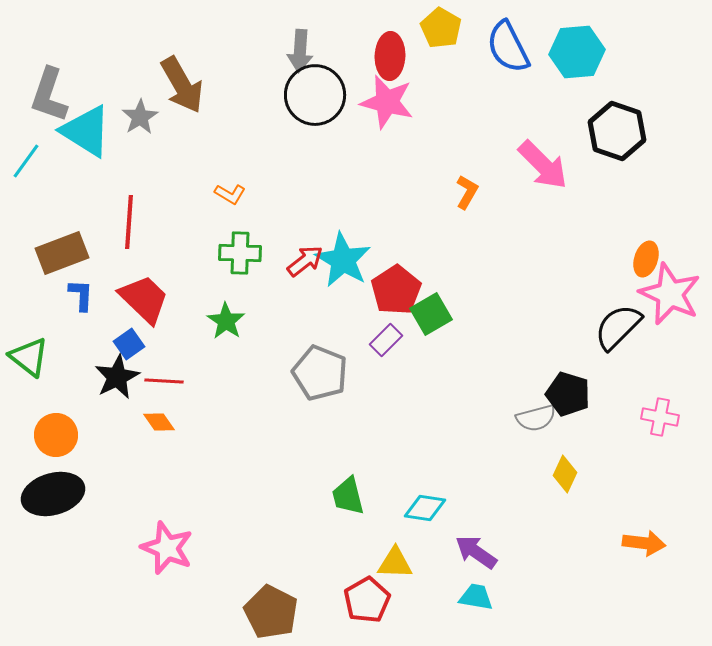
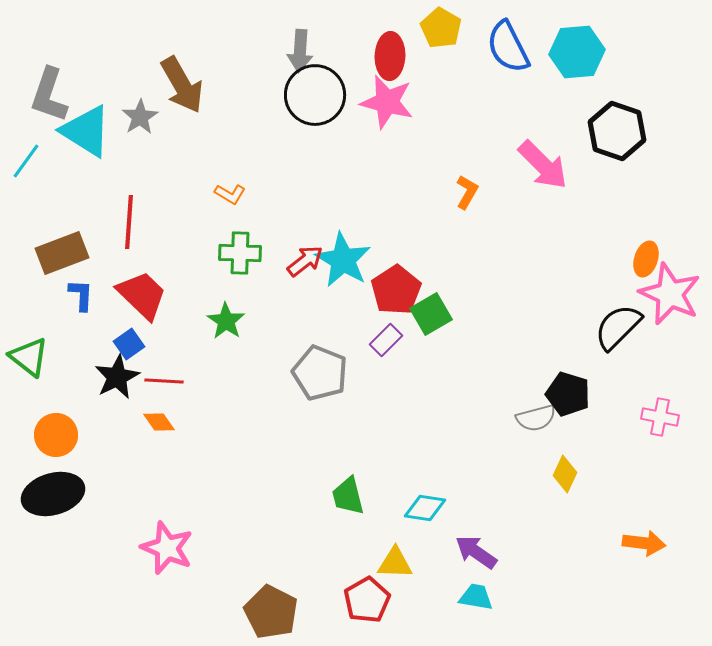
red trapezoid at (144, 299): moved 2 px left, 4 px up
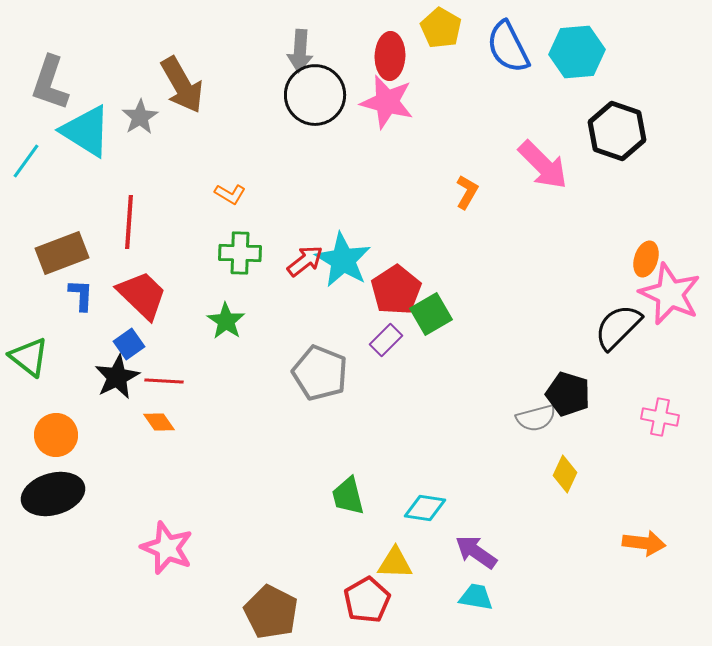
gray L-shape at (49, 95): moved 1 px right, 12 px up
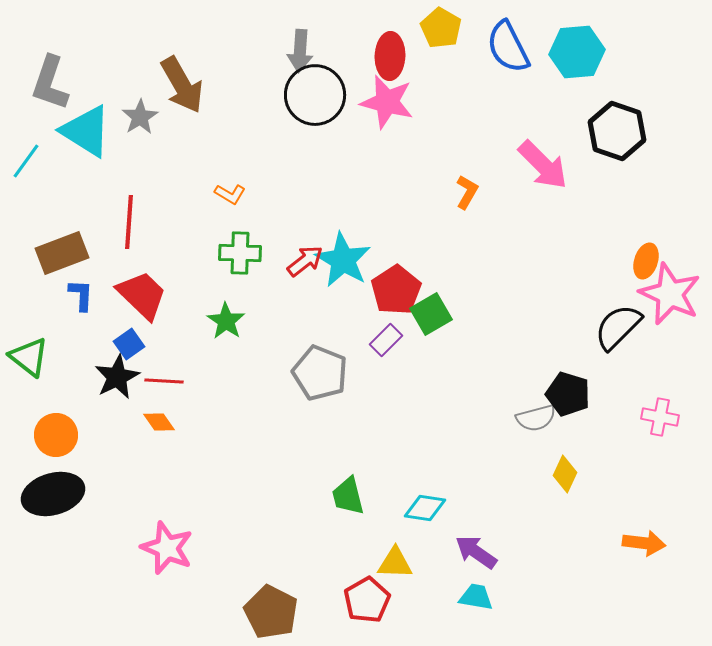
orange ellipse at (646, 259): moved 2 px down
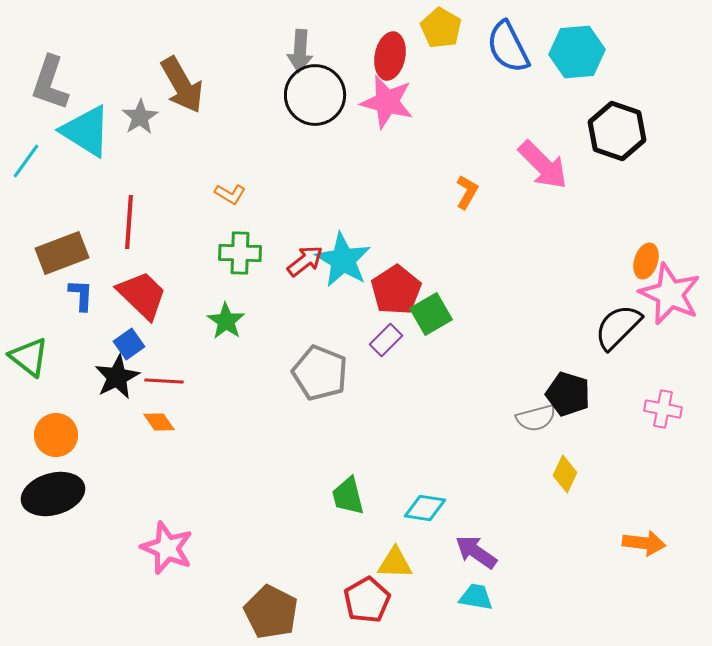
red ellipse at (390, 56): rotated 9 degrees clockwise
pink cross at (660, 417): moved 3 px right, 8 px up
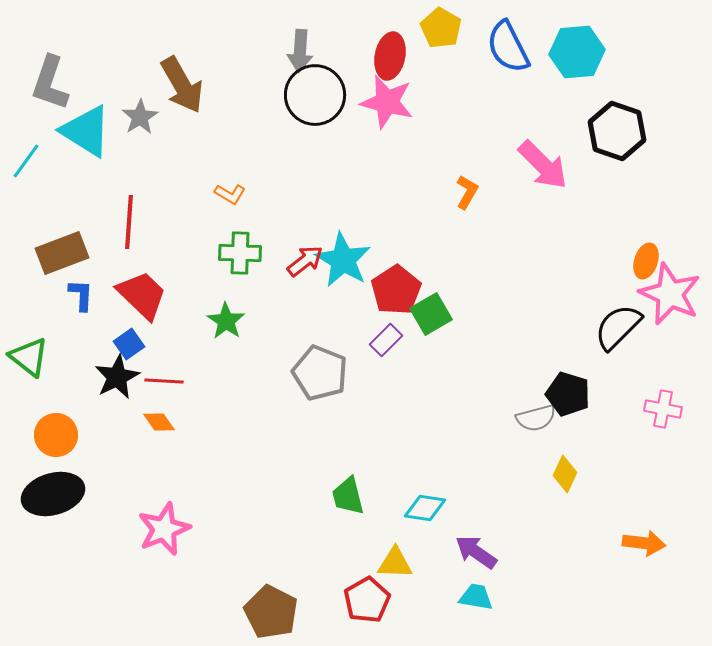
pink star at (167, 548): moved 3 px left, 19 px up; rotated 28 degrees clockwise
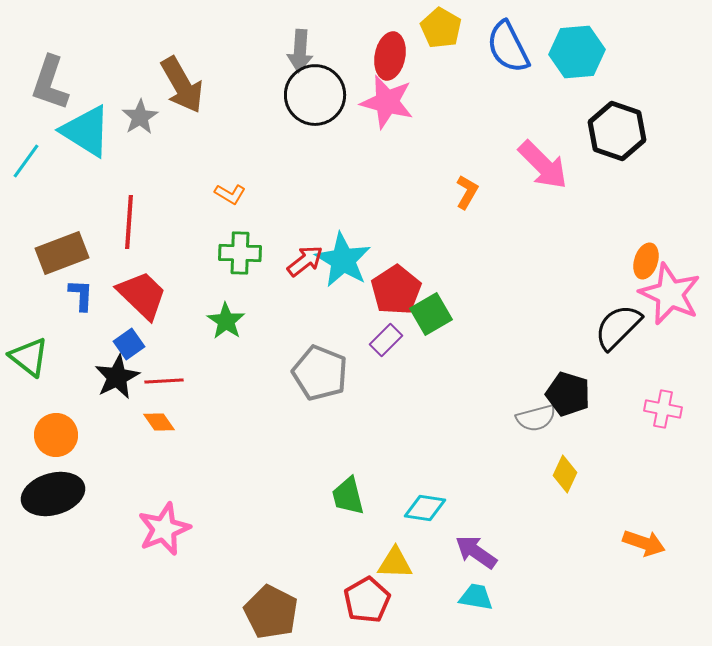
red line at (164, 381): rotated 6 degrees counterclockwise
orange arrow at (644, 543): rotated 12 degrees clockwise
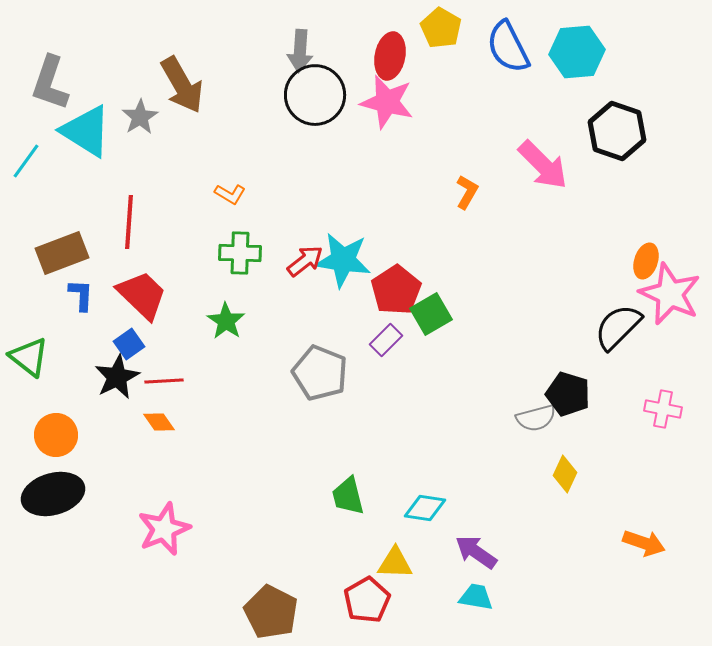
cyan star at (343, 260): rotated 22 degrees counterclockwise
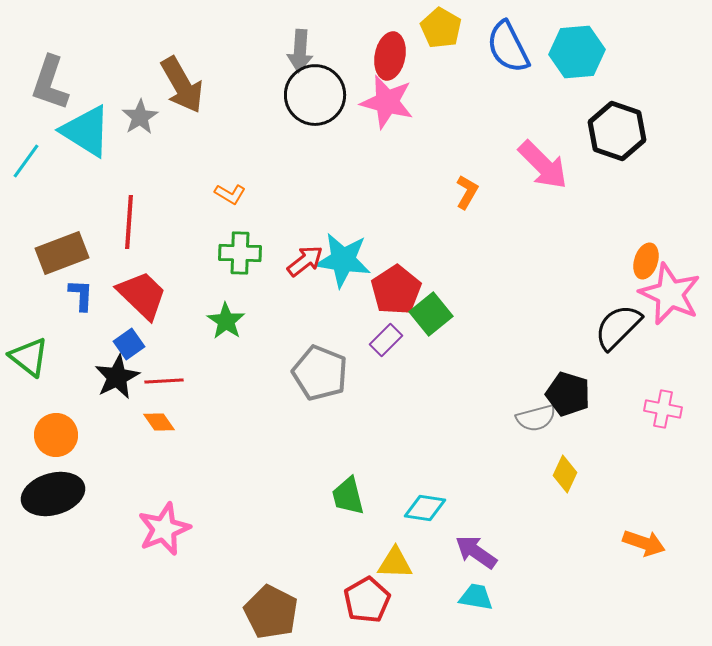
green square at (431, 314): rotated 9 degrees counterclockwise
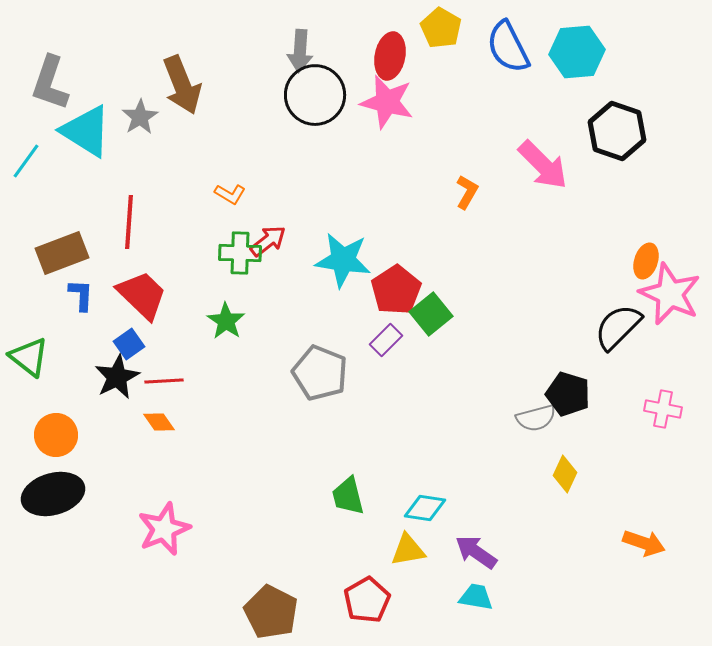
brown arrow at (182, 85): rotated 8 degrees clockwise
red arrow at (305, 261): moved 37 px left, 20 px up
yellow triangle at (395, 563): moved 13 px right, 13 px up; rotated 12 degrees counterclockwise
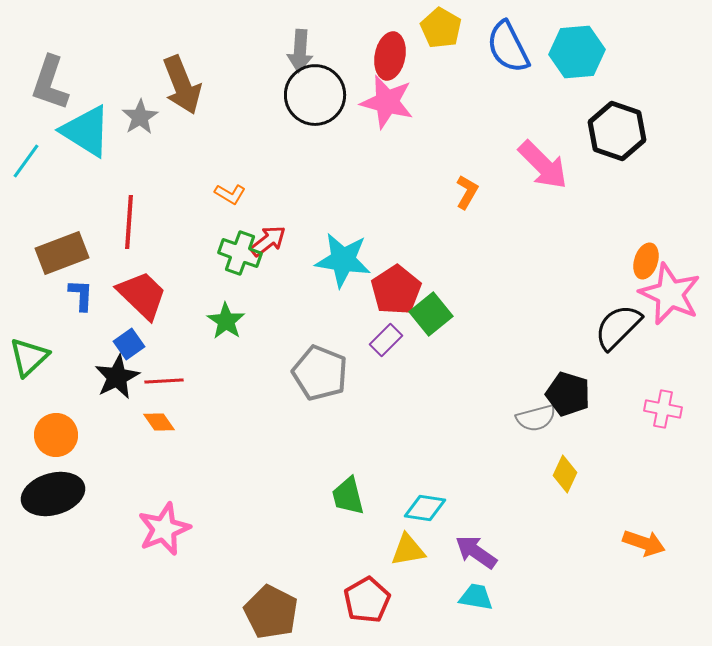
green cross at (240, 253): rotated 18 degrees clockwise
green triangle at (29, 357): rotated 39 degrees clockwise
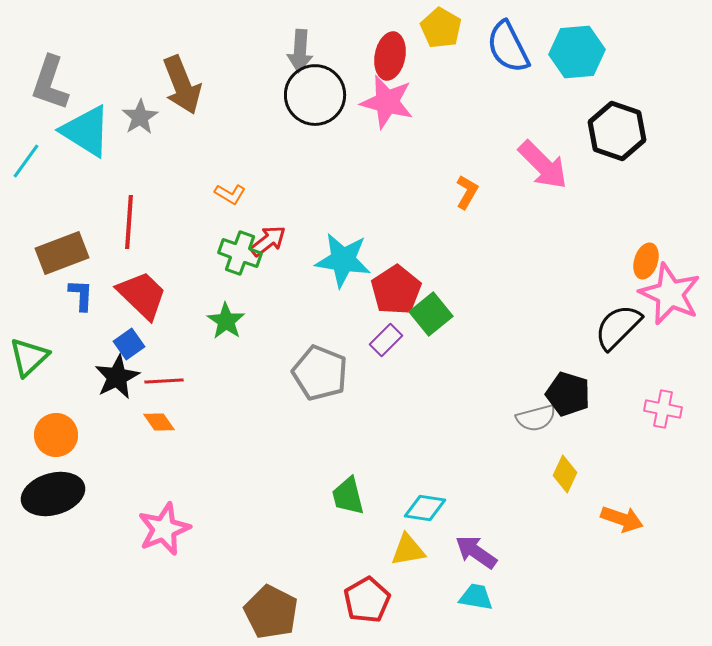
orange arrow at (644, 543): moved 22 px left, 24 px up
